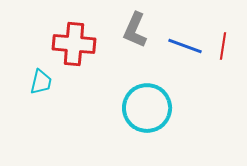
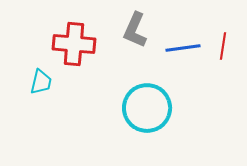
blue line: moved 2 px left, 2 px down; rotated 28 degrees counterclockwise
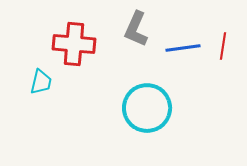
gray L-shape: moved 1 px right, 1 px up
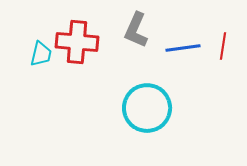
gray L-shape: moved 1 px down
red cross: moved 3 px right, 2 px up
cyan trapezoid: moved 28 px up
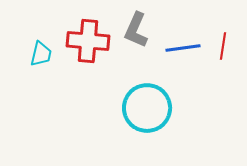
red cross: moved 11 px right, 1 px up
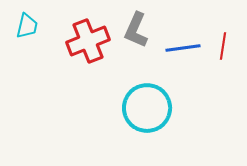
red cross: rotated 27 degrees counterclockwise
cyan trapezoid: moved 14 px left, 28 px up
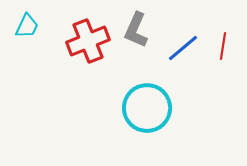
cyan trapezoid: rotated 12 degrees clockwise
blue line: rotated 32 degrees counterclockwise
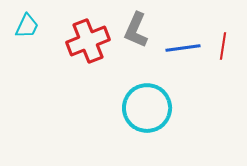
blue line: rotated 32 degrees clockwise
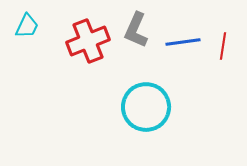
blue line: moved 6 px up
cyan circle: moved 1 px left, 1 px up
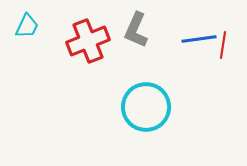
blue line: moved 16 px right, 3 px up
red line: moved 1 px up
